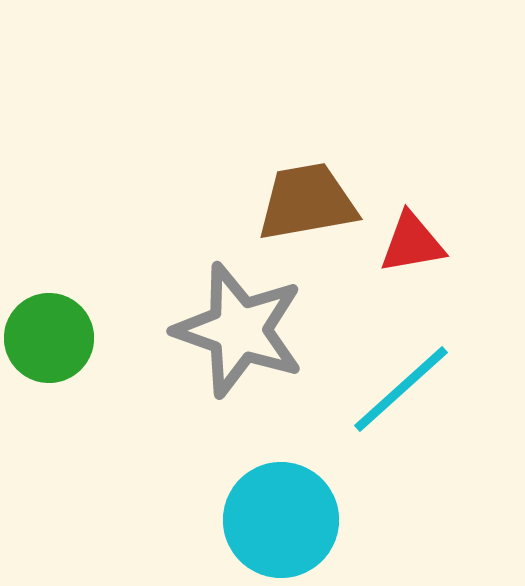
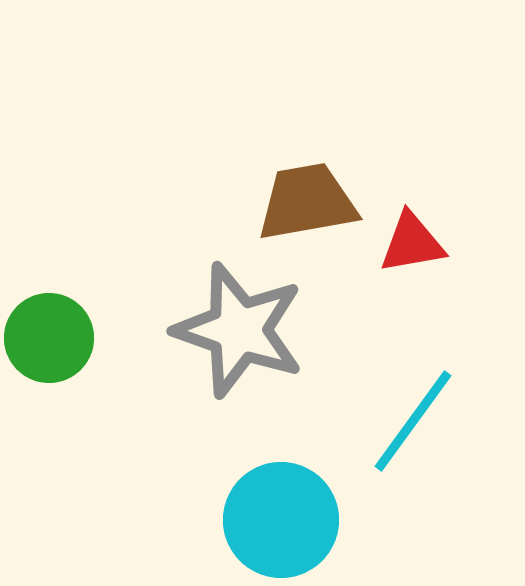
cyan line: moved 12 px right, 32 px down; rotated 12 degrees counterclockwise
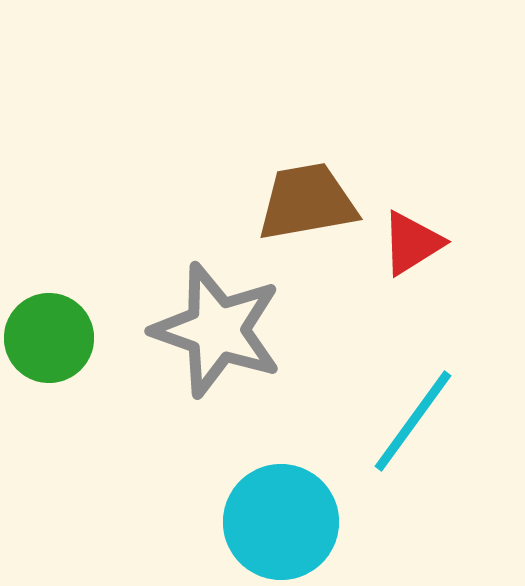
red triangle: rotated 22 degrees counterclockwise
gray star: moved 22 px left
cyan circle: moved 2 px down
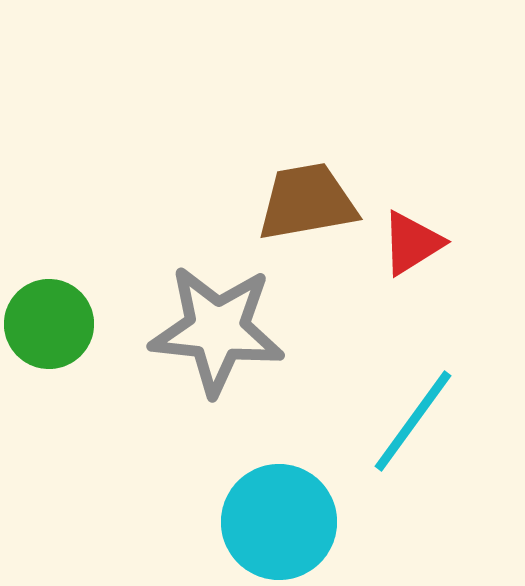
gray star: rotated 13 degrees counterclockwise
green circle: moved 14 px up
cyan circle: moved 2 px left
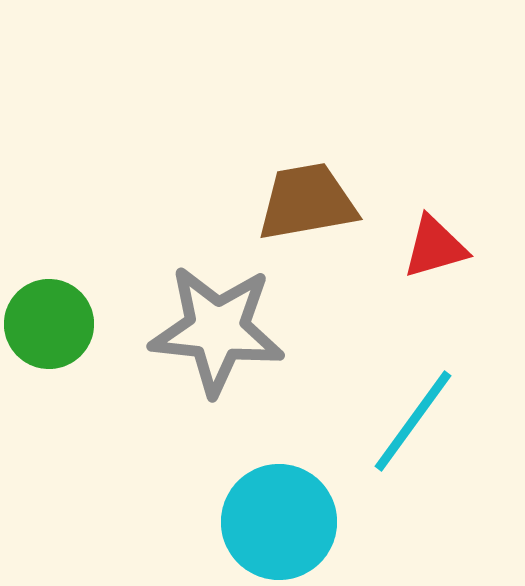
red triangle: moved 23 px right, 4 px down; rotated 16 degrees clockwise
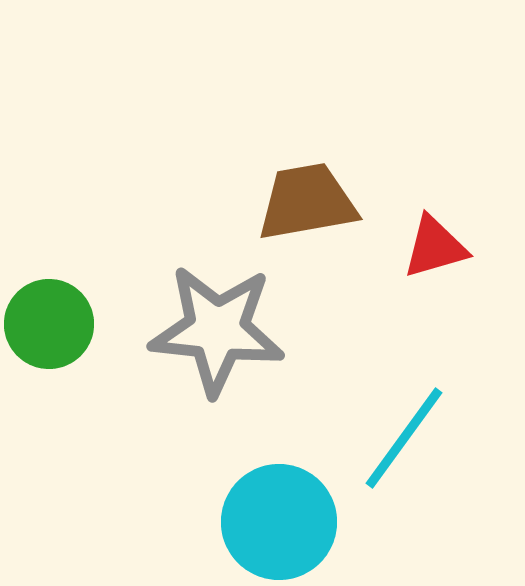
cyan line: moved 9 px left, 17 px down
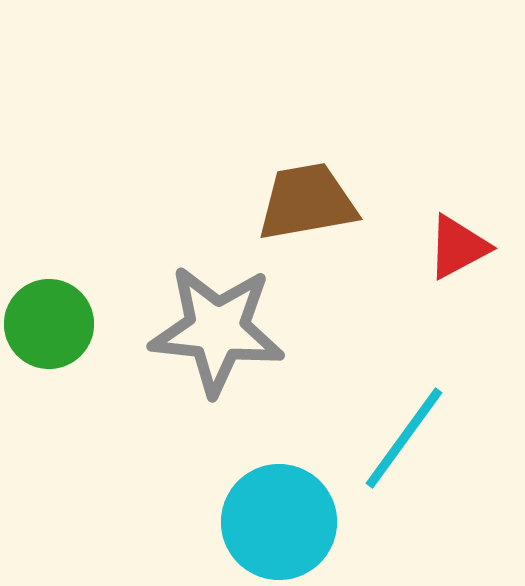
red triangle: moved 23 px right; rotated 12 degrees counterclockwise
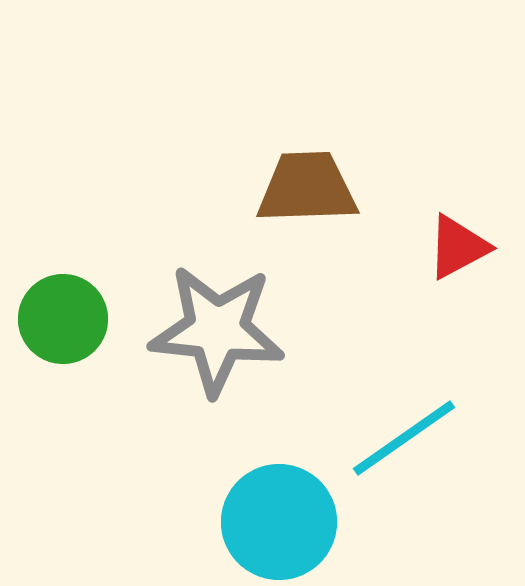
brown trapezoid: moved 14 px up; rotated 8 degrees clockwise
green circle: moved 14 px right, 5 px up
cyan line: rotated 19 degrees clockwise
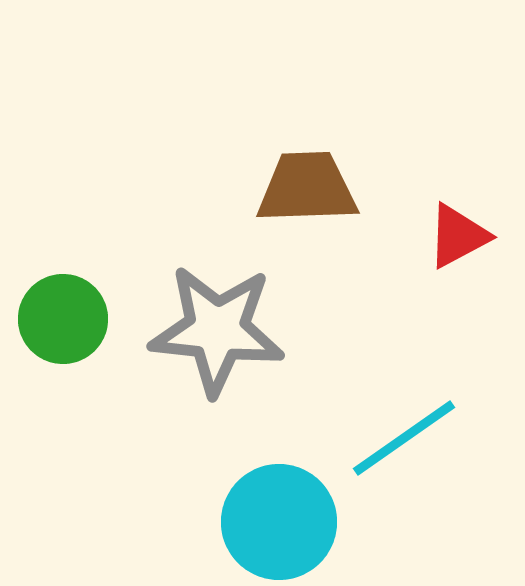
red triangle: moved 11 px up
